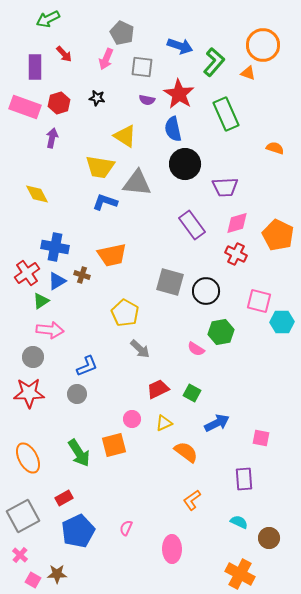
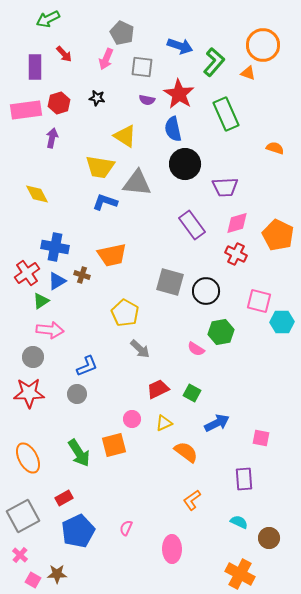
pink rectangle at (25, 107): moved 1 px right, 3 px down; rotated 28 degrees counterclockwise
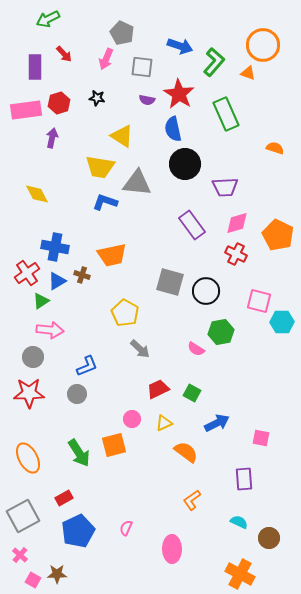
yellow triangle at (125, 136): moved 3 px left
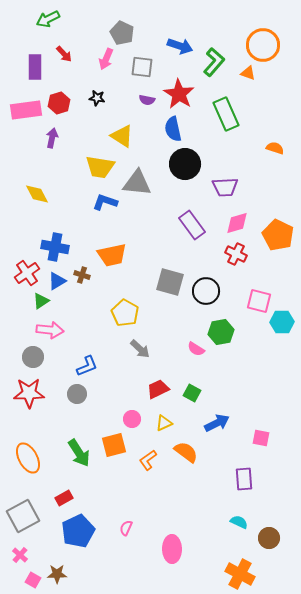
orange L-shape at (192, 500): moved 44 px left, 40 px up
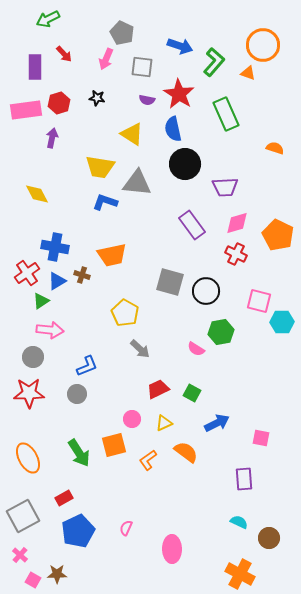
yellow triangle at (122, 136): moved 10 px right, 2 px up
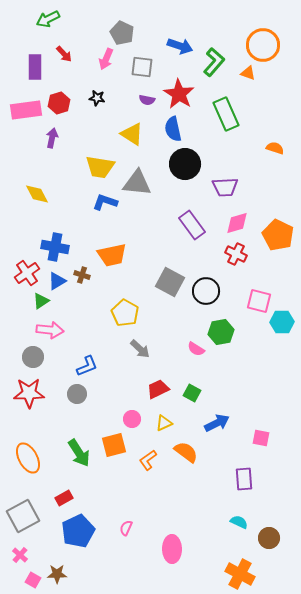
gray square at (170, 282): rotated 12 degrees clockwise
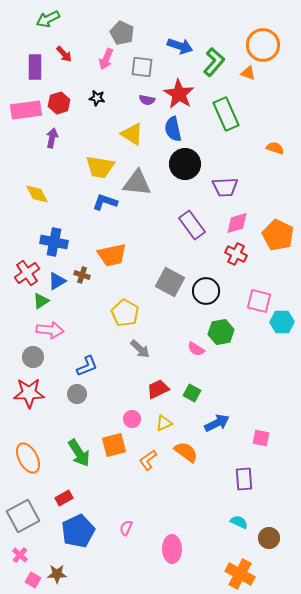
blue cross at (55, 247): moved 1 px left, 5 px up
